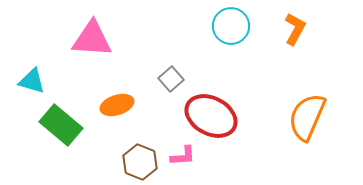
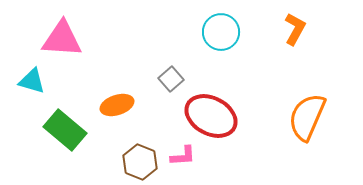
cyan circle: moved 10 px left, 6 px down
pink triangle: moved 30 px left
green rectangle: moved 4 px right, 5 px down
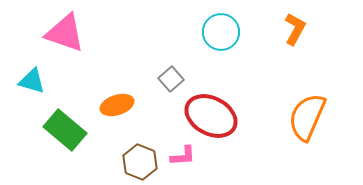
pink triangle: moved 3 px right, 6 px up; rotated 15 degrees clockwise
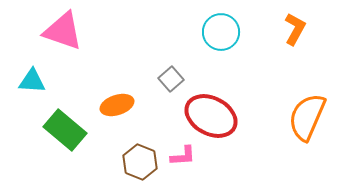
pink triangle: moved 2 px left, 2 px up
cyan triangle: rotated 12 degrees counterclockwise
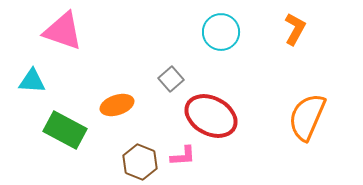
green rectangle: rotated 12 degrees counterclockwise
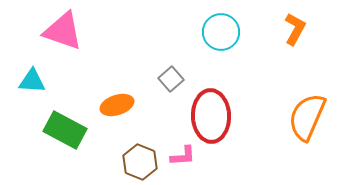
red ellipse: rotated 60 degrees clockwise
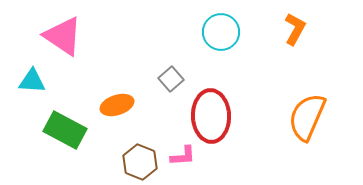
pink triangle: moved 5 px down; rotated 15 degrees clockwise
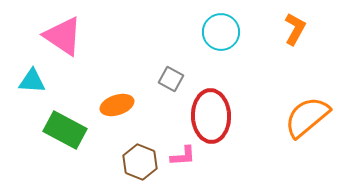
gray square: rotated 20 degrees counterclockwise
orange semicircle: rotated 27 degrees clockwise
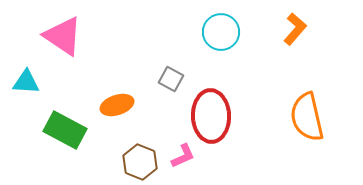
orange L-shape: rotated 12 degrees clockwise
cyan triangle: moved 6 px left, 1 px down
orange semicircle: rotated 63 degrees counterclockwise
pink L-shape: rotated 20 degrees counterclockwise
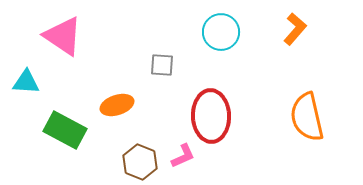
gray square: moved 9 px left, 14 px up; rotated 25 degrees counterclockwise
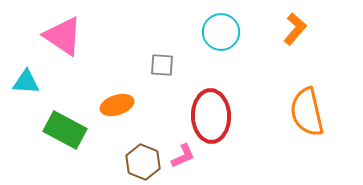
orange semicircle: moved 5 px up
brown hexagon: moved 3 px right
